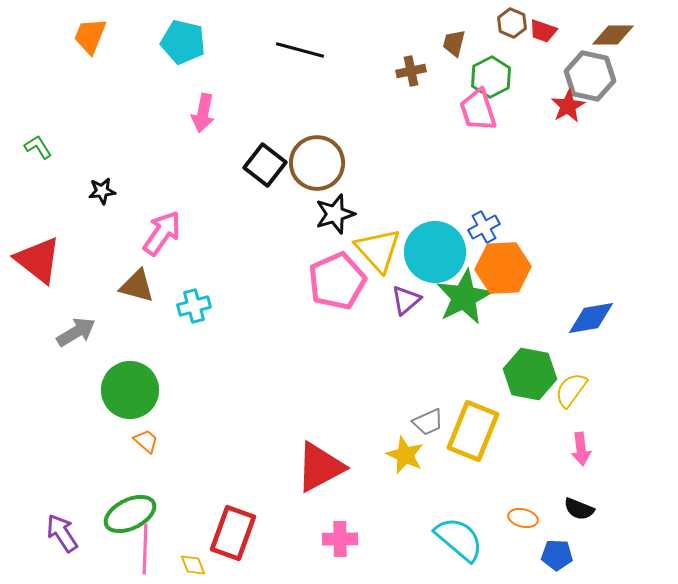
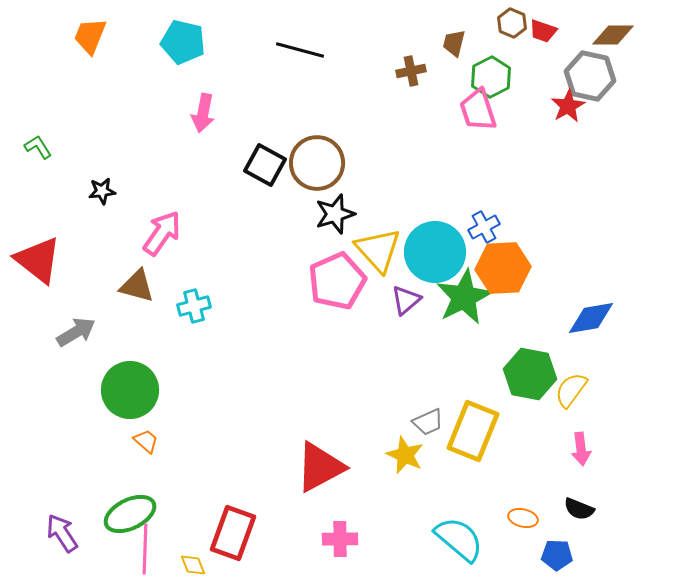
black square at (265, 165): rotated 9 degrees counterclockwise
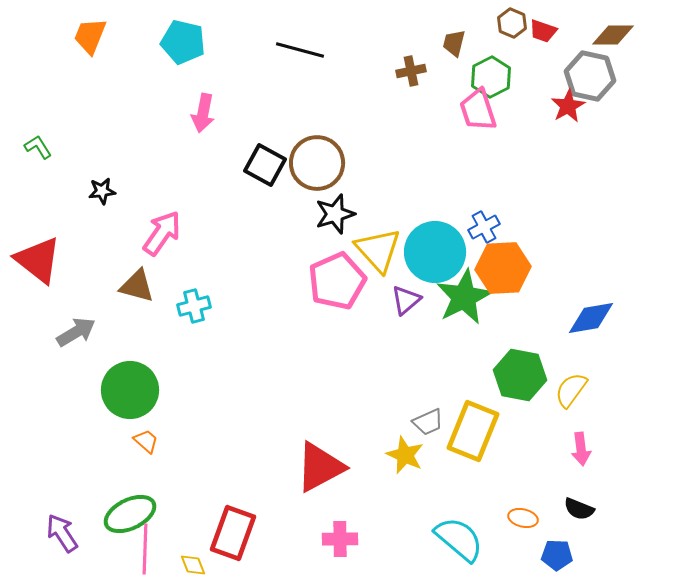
green hexagon at (530, 374): moved 10 px left, 1 px down
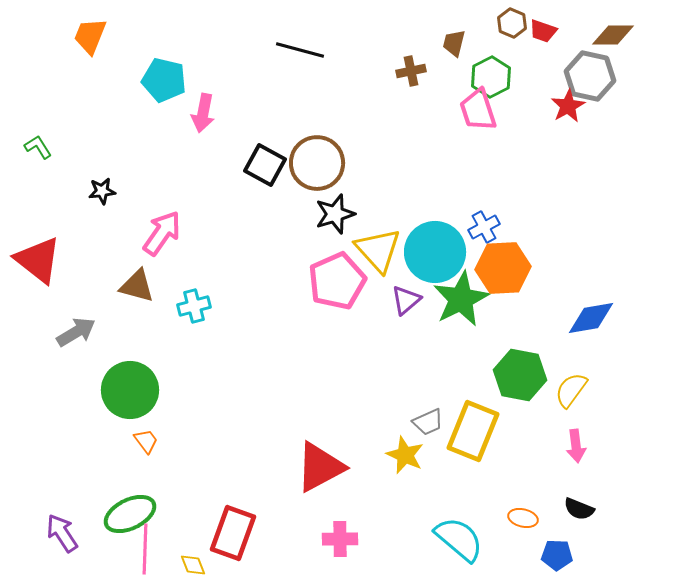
cyan pentagon at (183, 42): moved 19 px left, 38 px down
green star at (464, 297): moved 3 px left, 2 px down
orange trapezoid at (146, 441): rotated 12 degrees clockwise
pink arrow at (581, 449): moved 5 px left, 3 px up
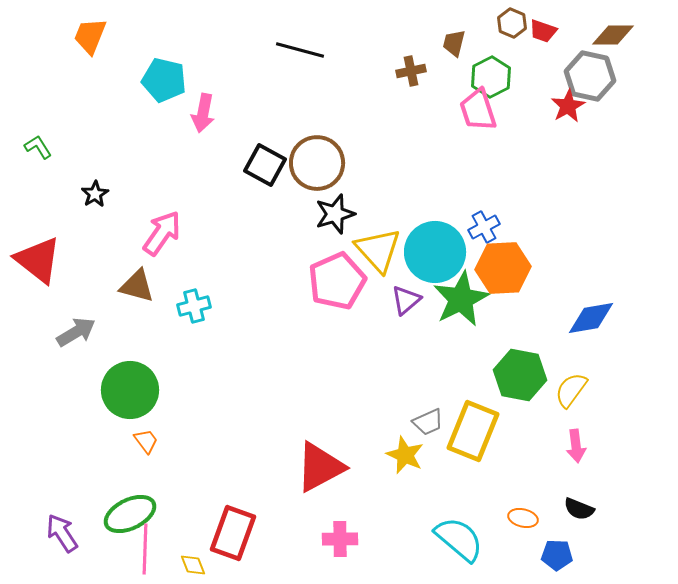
black star at (102, 191): moved 7 px left, 3 px down; rotated 24 degrees counterclockwise
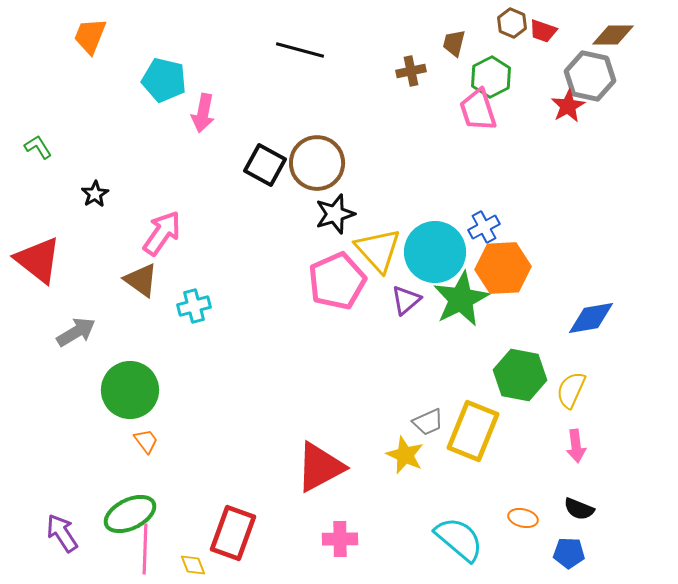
brown triangle at (137, 286): moved 4 px right, 6 px up; rotated 21 degrees clockwise
yellow semicircle at (571, 390): rotated 12 degrees counterclockwise
blue pentagon at (557, 555): moved 12 px right, 2 px up
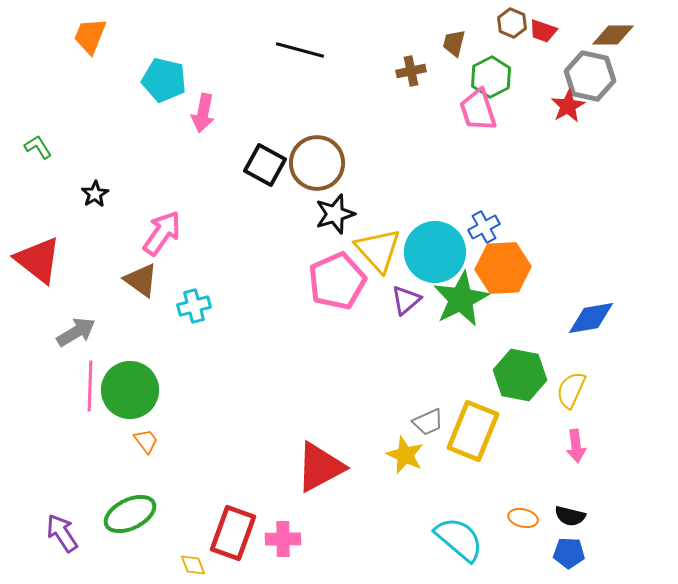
black semicircle at (579, 509): moved 9 px left, 7 px down; rotated 8 degrees counterclockwise
pink cross at (340, 539): moved 57 px left
pink line at (145, 549): moved 55 px left, 163 px up
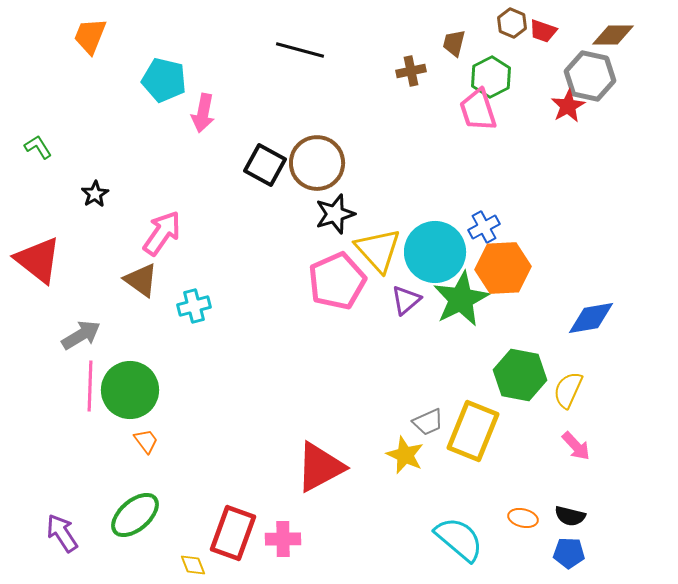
gray arrow at (76, 332): moved 5 px right, 3 px down
yellow semicircle at (571, 390): moved 3 px left
pink arrow at (576, 446): rotated 36 degrees counterclockwise
green ellipse at (130, 514): moved 5 px right, 1 px down; rotated 15 degrees counterclockwise
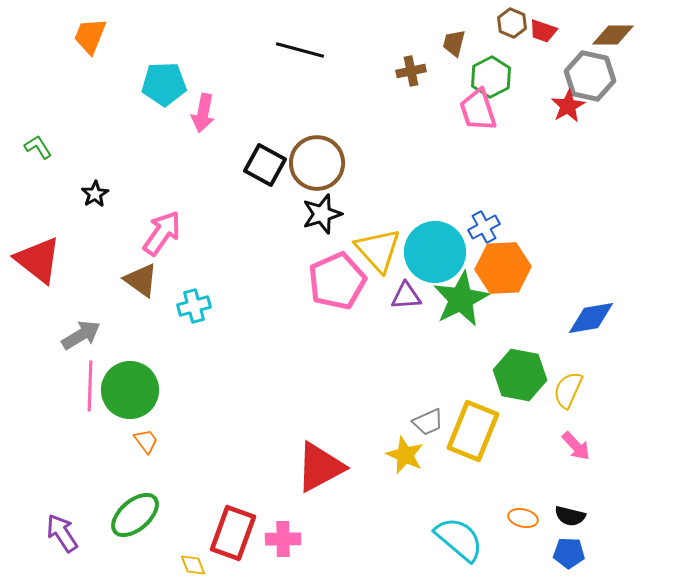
cyan pentagon at (164, 80): moved 4 px down; rotated 15 degrees counterclockwise
black star at (335, 214): moved 13 px left
purple triangle at (406, 300): moved 4 px up; rotated 36 degrees clockwise
